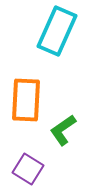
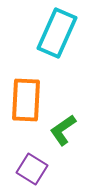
cyan rectangle: moved 2 px down
purple square: moved 4 px right
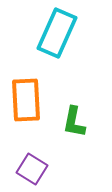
orange rectangle: rotated 6 degrees counterclockwise
green L-shape: moved 11 px right, 8 px up; rotated 44 degrees counterclockwise
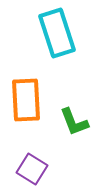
cyan rectangle: rotated 42 degrees counterclockwise
green L-shape: rotated 32 degrees counterclockwise
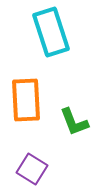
cyan rectangle: moved 6 px left, 1 px up
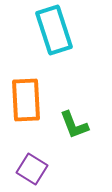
cyan rectangle: moved 3 px right, 2 px up
green L-shape: moved 3 px down
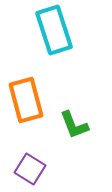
orange rectangle: rotated 12 degrees counterclockwise
purple square: moved 2 px left
